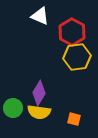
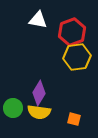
white triangle: moved 2 px left, 4 px down; rotated 12 degrees counterclockwise
red hexagon: rotated 12 degrees clockwise
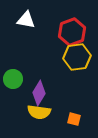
white triangle: moved 12 px left
green circle: moved 29 px up
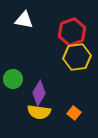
white triangle: moved 2 px left
orange square: moved 6 px up; rotated 24 degrees clockwise
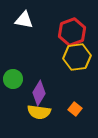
orange square: moved 1 px right, 4 px up
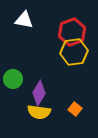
yellow hexagon: moved 3 px left, 5 px up
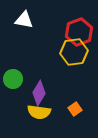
red hexagon: moved 7 px right
orange square: rotated 16 degrees clockwise
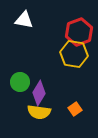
yellow hexagon: moved 2 px down; rotated 16 degrees clockwise
green circle: moved 7 px right, 3 px down
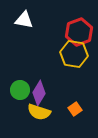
green circle: moved 8 px down
yellow semicircle: rotated 10 degrees clockwise
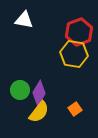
yellow semicircle: rotated 70 degrees counterclockwise
